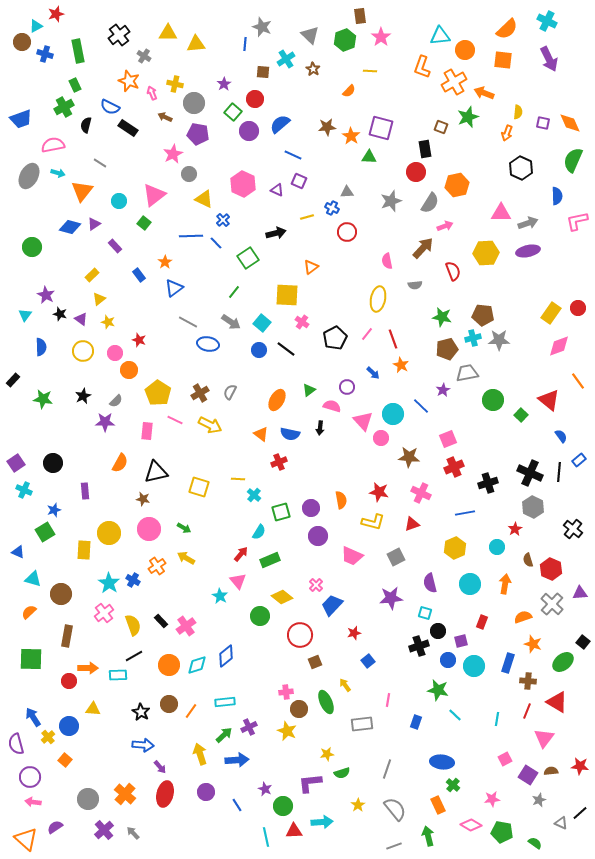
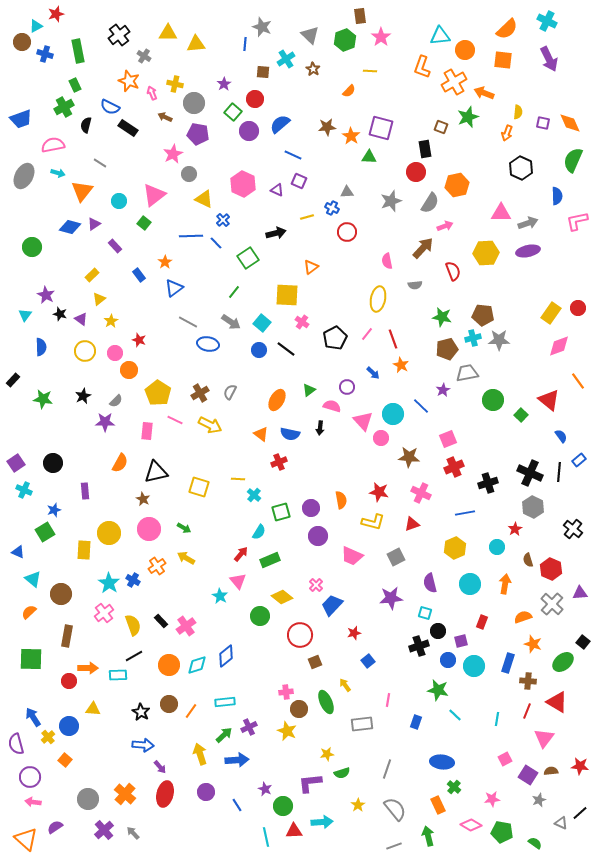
gray ellipse at (29, 176): moved 5 px left
yellow star at (108, 322): moved 3 px right, 1 px up; rotated 24 degrees clockwise
yellow circle at (83, 351): moved 2 px right
brown star at (143, 499): rotated 16 degrees clockwise
cyan triangle at (33, 579): rotated 24 degrees clockwise
green cross at (453, 785): moved 1 px right, 2 px down
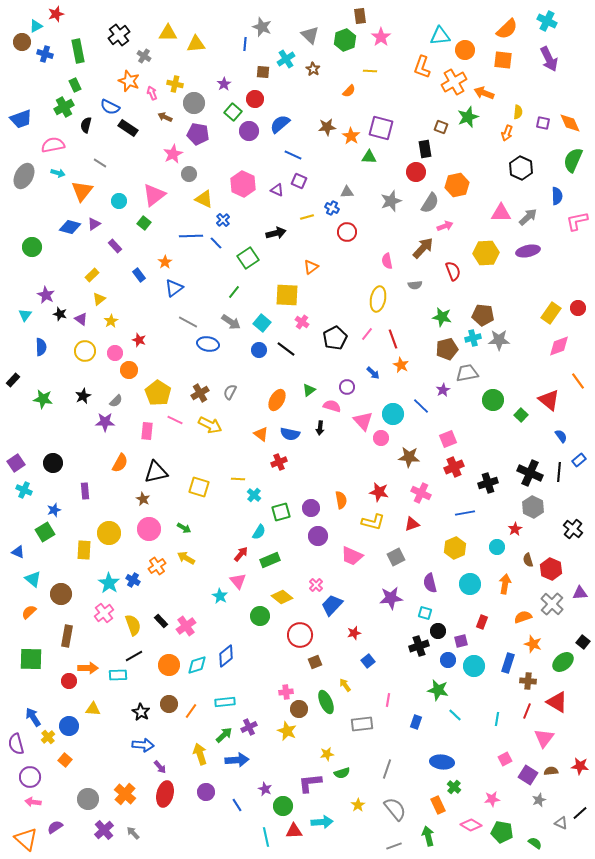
gray arrow at (528, 223): moved 6 px up; rotated 24 degrees counterclockwise
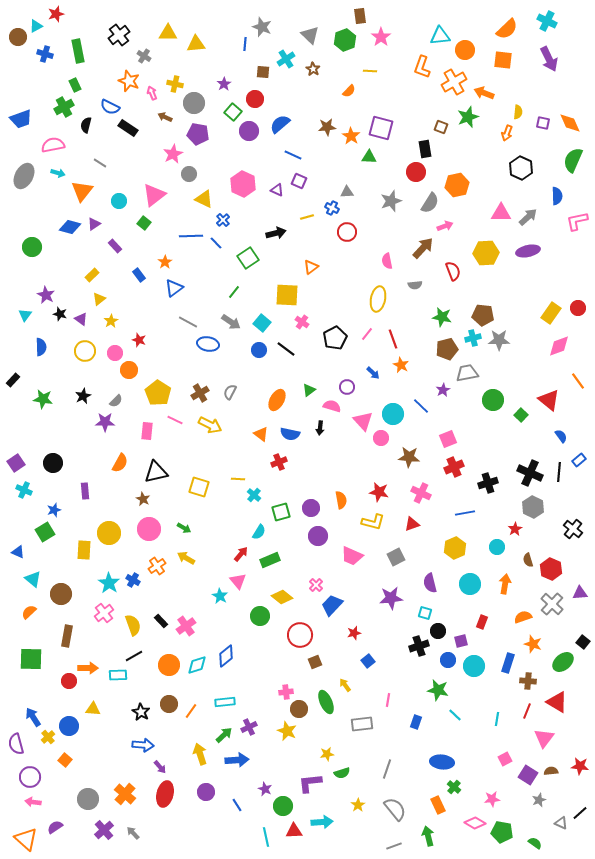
brown circle at (22, 42): moved 4 px left, 5 px up
pink diamond at (471, 825): moved 4 px right, 2 px up
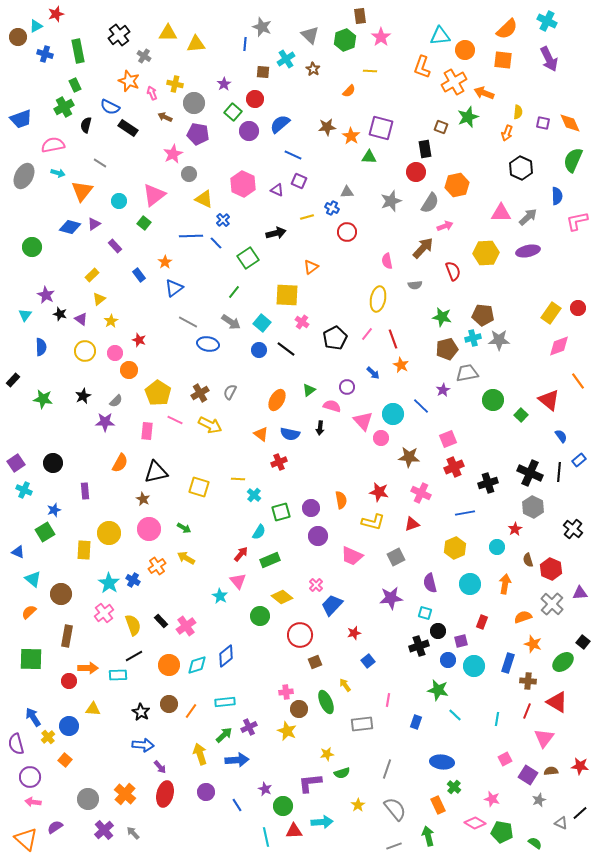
pink star at (492, 799): rotated 21 degrees clockwise
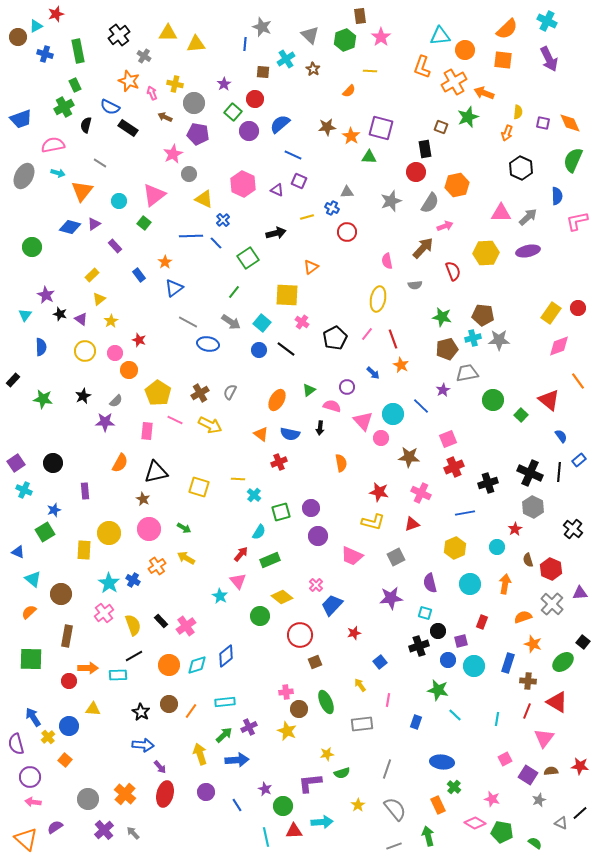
orange semicircle at (341, 500): moved 37 px up
blue square at (368, 661): moved 12 px right, 1 px down
yellow arrow at (345, 685): moved 15 px right
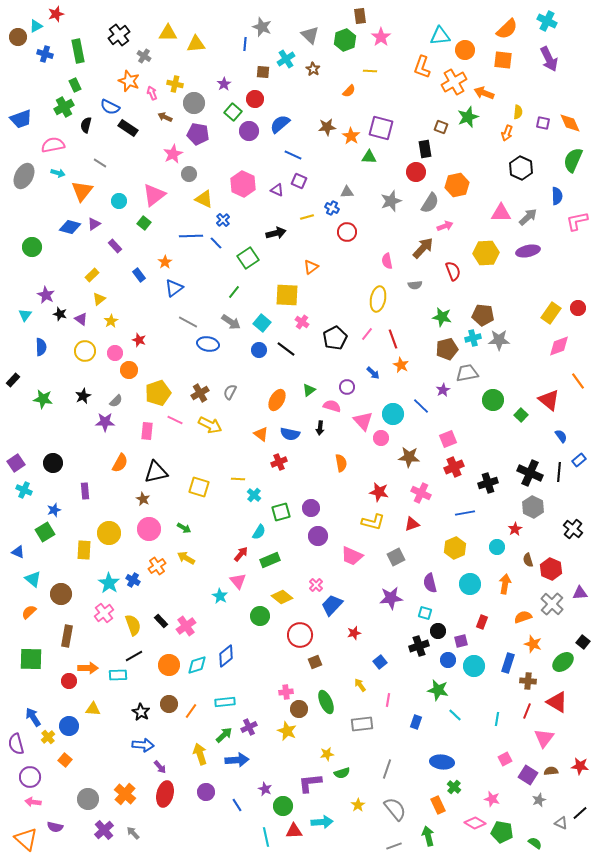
yellow pentagon at (158, 393): rotated 20 degrees clockwise
purple semicircle at (55, 827): rotated 133 degrees counterclockwise
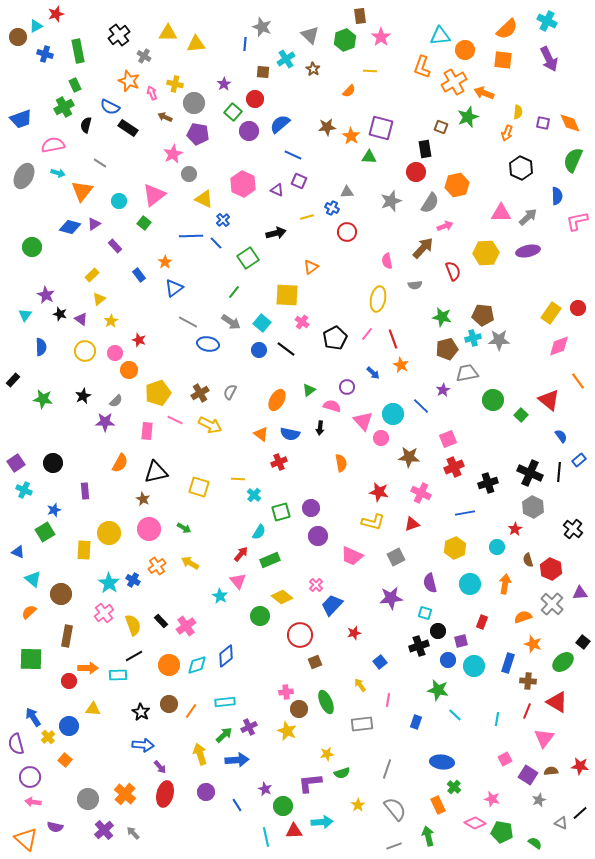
yellow arrow at (186, 558): moved 4 px right, 5 px down
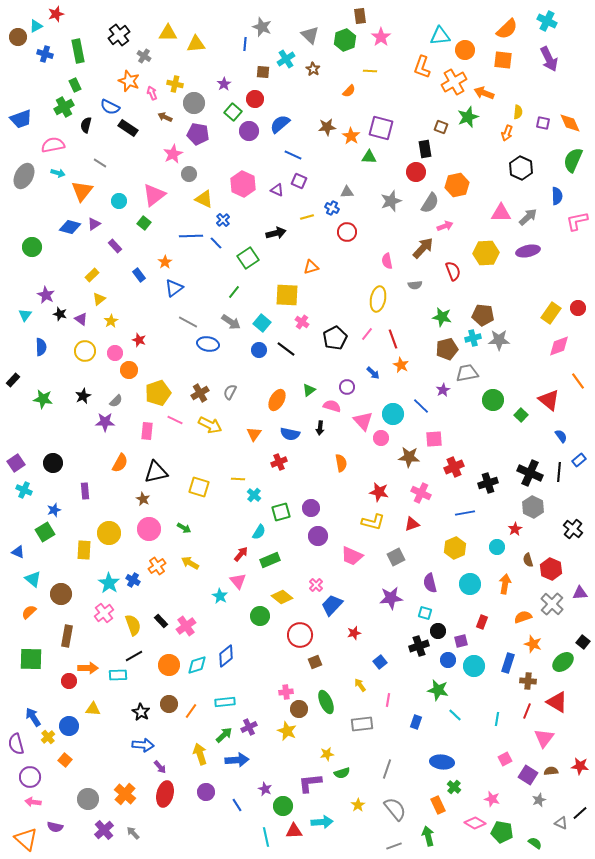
orange triangle at (311, 267): rotated 21 degrees clockwise
orange triangle at (261, 434): moved 7 px left; rotated 28 degrees clockwise
pink square at (448, 439): moved 14 px left; rotated 18 degrees clockwise
